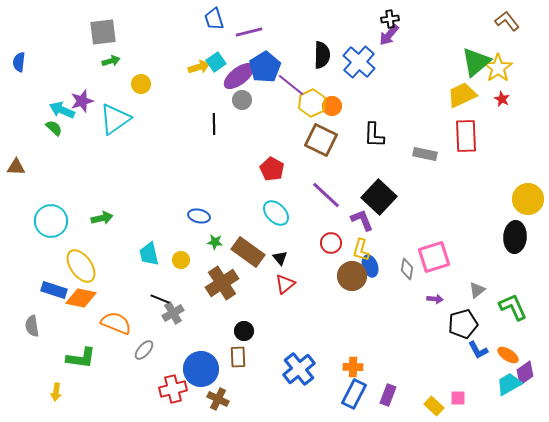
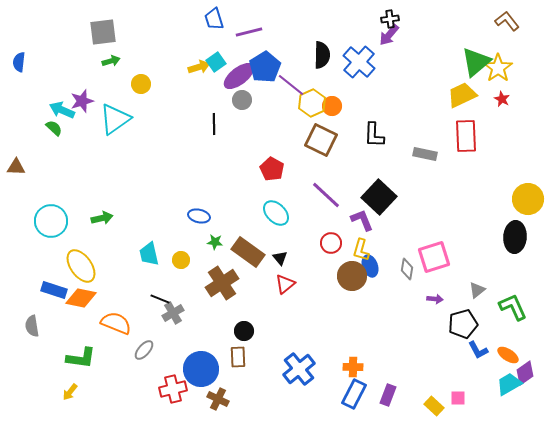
yellow arrow at (56, 392): moved 14 px right; rotated 30 degrees clockwise
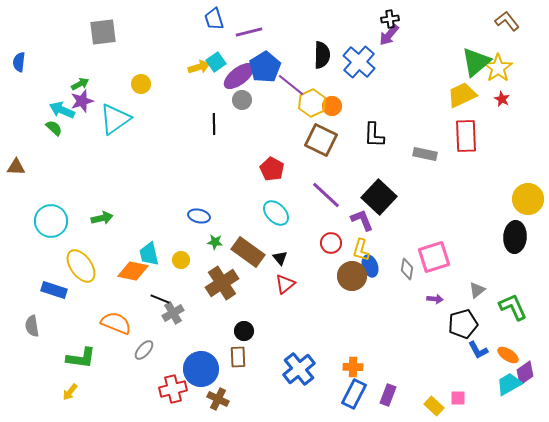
green arrow at (111, 61): moved 31 px left, 23 px down; rotated 12 degrees counterclockwise
orange diamond at (81, 298): moved 52 px right, 27 px up
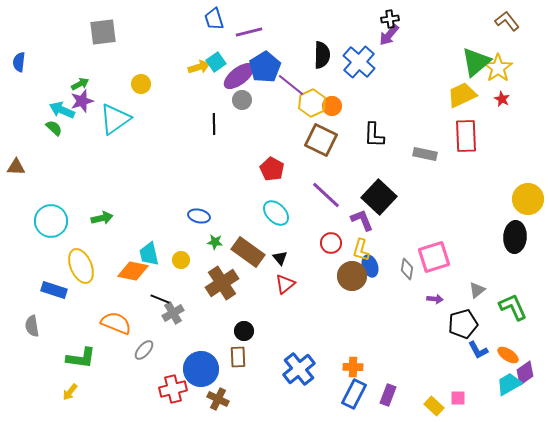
yellow ellipse at (81, 266): rotated 12 degrees clockwise
